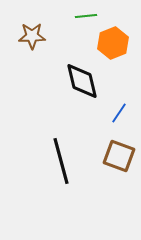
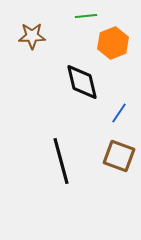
black diamond: moved 1 px down
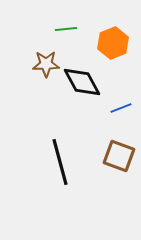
green line: moved 20 px left, 13 px down
brown star: moved 14 px right, 28 px down
black diamond: rotated 15 degrees counterclockwise
blue line: moved 2 px right, 5 px up; rotated 35 degrees clockwise
black line: moved 1 px left, 1 px down
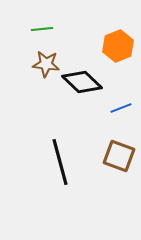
green line: moved 24 px left
orange hexagon: moved 5 px right, 3 px down
brown star: rotated 8 degrees clockwise
black diamond: rotated 18 degrees counterclockwise
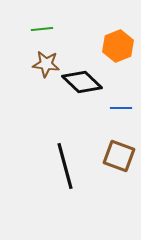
blue line: rotated 20 degrees clockwise
black line: moved 5 px right, 4 px down
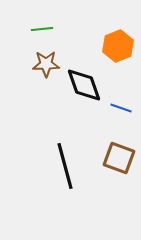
brown star: rotated 8 degrees counterclockwise
black diamond: moved 2 px right, 3 px down; rotated 27 degrees clockwise
blue line: rotated 20 degrees clockwise
brown square: moved 2 px down
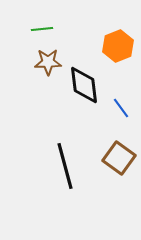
brown star: moved 2 px right, 2 px up
black diamond: rotated 12 degrees clockwise
blue line: rotated 35 degrees clockwise
brown square: rotated 16 degrees clockwise
